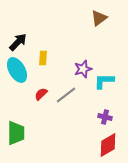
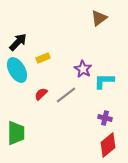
yellow rectangle: rotated 64 degrees clockwise
purple star: rotated 24 degrees counterclockwise
purple cross: moved 1 px down
red diamond: rotated 10 degrees counterclockwise
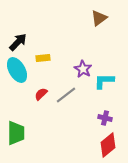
yellow rectangle: rotated 16 degrees clockwise
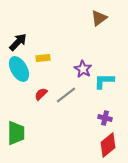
cyan ellipse: moved 2 px right, 1 px up
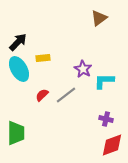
red semicircle: moved 1 px right, 1 px down
purple cross: moved 1 px right, 1 px down
red diamond: moved 4 px right; rotated 20 degrees clockwise
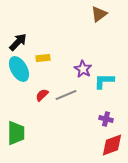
brown triangle: moved 4 px up
gray line: rotated 15 degrees clockwise
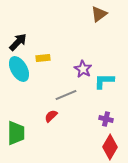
red semicircle: moved 9 px right, 21 px down
red diamond: moved 2 px left, 2 px down; rotated 40 degrees counterclockwise
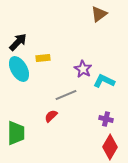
cyan L-shape: rotated 25 degrees clockwise
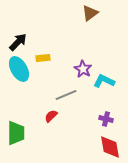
brown triangle: moved 9 px left, 1 px up
red diamond: rotated 40 degrees counterclockwise
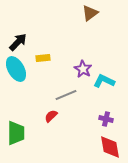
cyan ellipse: moved 3 px left
